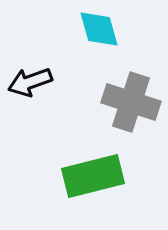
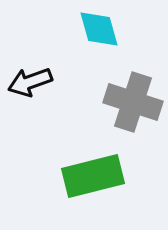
gray cross: moved 2 px right
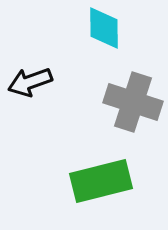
cyan diamond: moved 5 px right, 1 px up; rotated 15 degrees clockwise
green rectangle: moved 8 px right, 5 px down
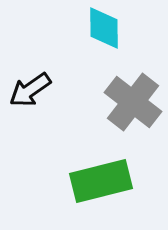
black arrow: moved 8 px down; rotated 15 degrees counterclockwise
gray cross: rotated 20 degrees clockwise
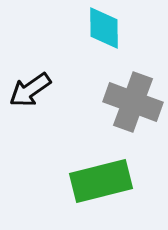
gray cross: rotated 18 degrees counterclockwise
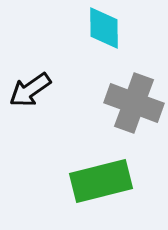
gray cross: moved 1 px right, 1 px down
